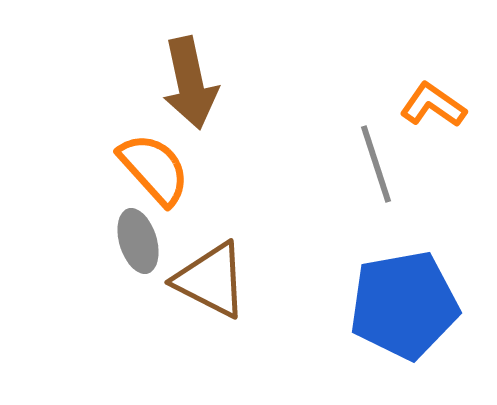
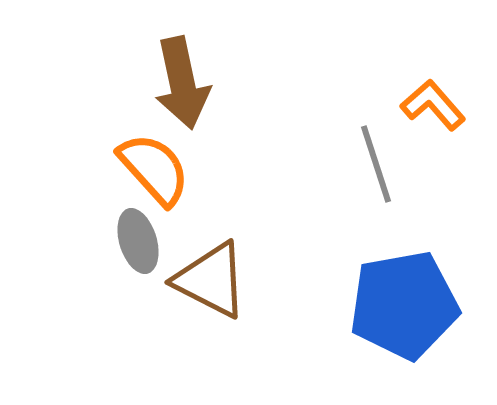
brown arrow: moved 8 px left
orange L-shape: rotated 14 degrees clockwise
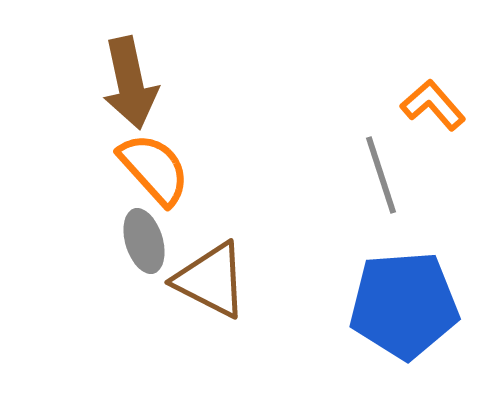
brown arrow: moved 52 px left
gray line: moved 5 px right, 11 px down
gray ellipse: moved 6 px right
blue pentagon: rotated 6 degrees clockwise
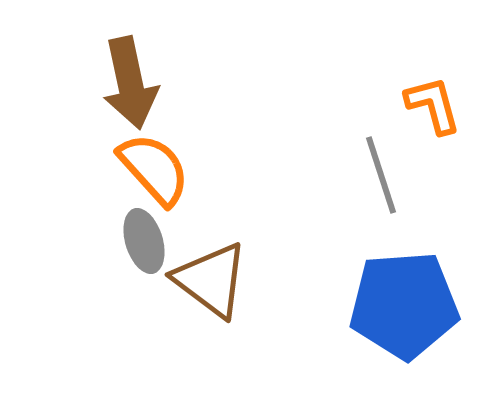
orange L-shape: rotated 26 degrees clockwise
brown triangle: rotated 10 degrees clockwise
